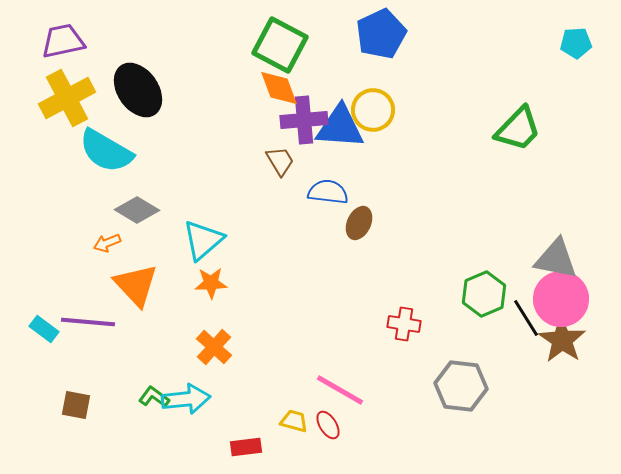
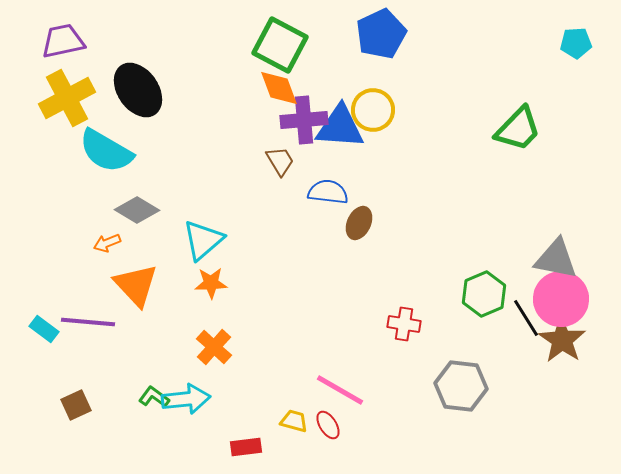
brown square: rotated 36 degrees counterclockwise
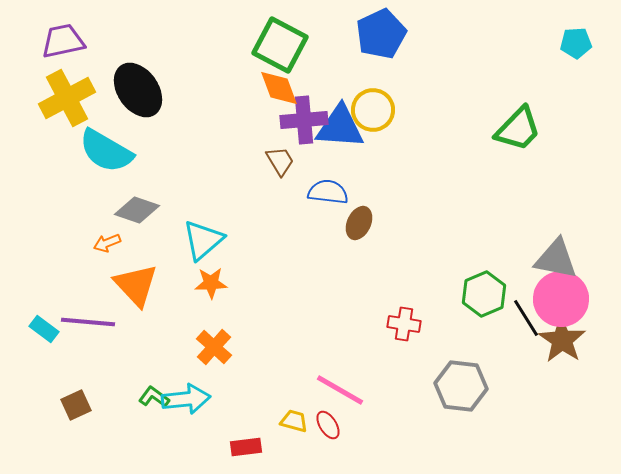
gray diamond: rotated 12 degrees counterclockwise
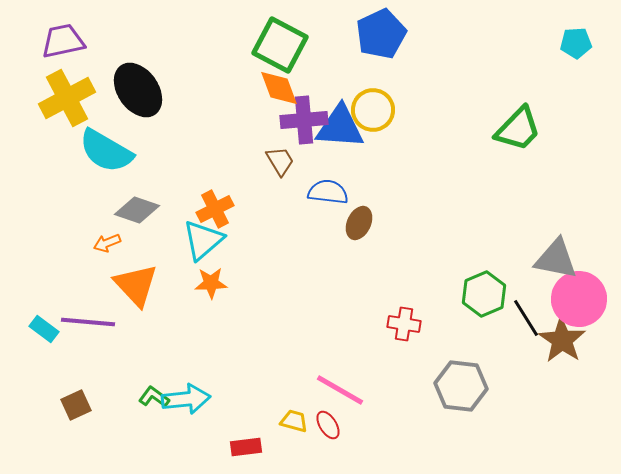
pink circle: moved 18 px right
orange cross: moved 1 px right, 138 px up; rotated 21 degrees clockwise
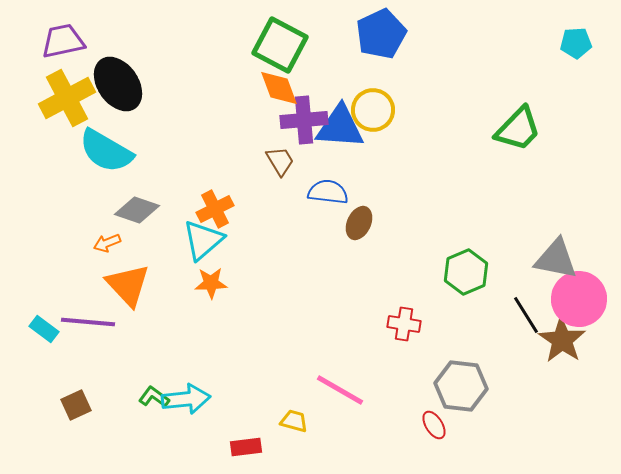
black ellipse: moved 20 px left, 6 px up
orange triangle: moved 8 px left
green hexagon: moved 18 px left, 22 px up
black line: moved 3 px up
red ellipse: moved 106 px right
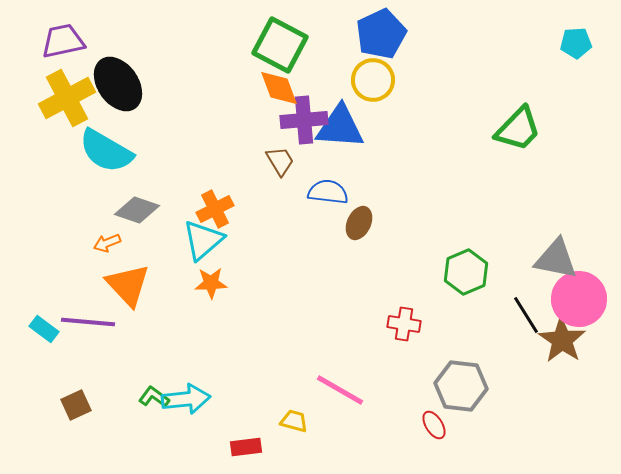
yellow circle: moved 30 px up
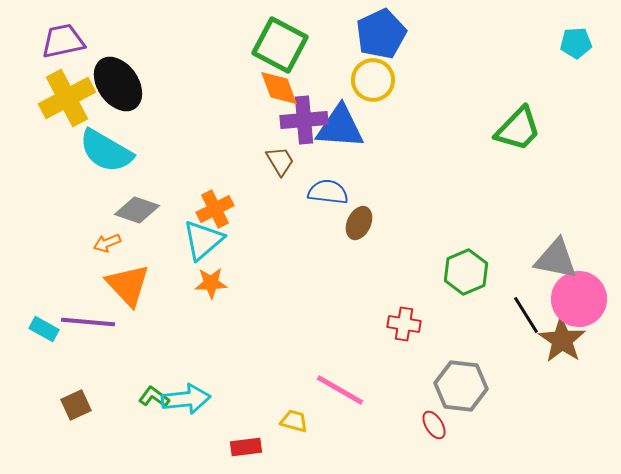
cyan rectangle: rotated 8 degrees counterclockwise
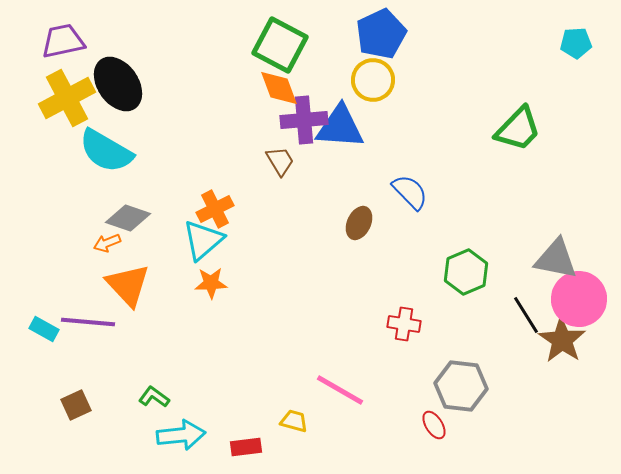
blue semicircle: moved 82 px right; rotated 39 degrees clockwise
gray diamond: moved 9 px left, 8 px down
cyan arrow: moved 5 px left, 36 px down
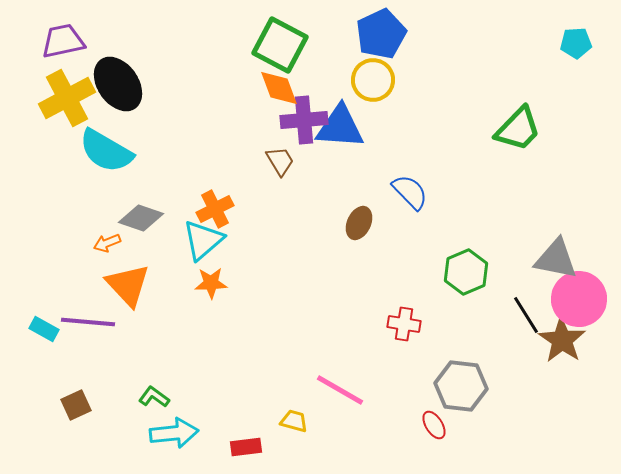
gray diamond: moved 13 px right
cyan arrow: moved 7 px left, 2 px up
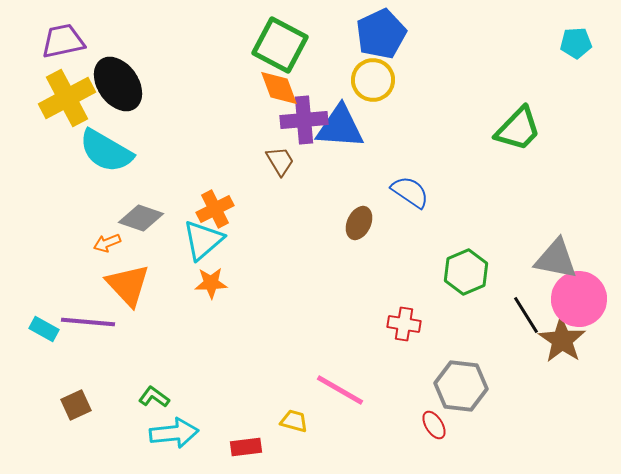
blue semicircle: rotated 12 degrees counterclockwise
